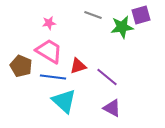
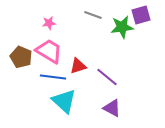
brown pentagon: moved 9 px up
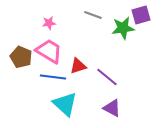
green star: moved 1 px right, 1 px down
cyan triangle: moved 1 px right, 3 px down
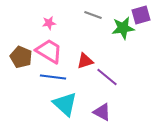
red triangle: moved 7 px right, 5 px up
purple triangle: moved 10 px left, 4 px down
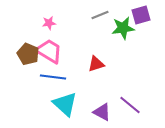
gray line: moved 7 px right; rotated 42 degrees counterclockwise
brown pentagon: moved 7 px right, 3 px up
red triangle: moved 11 px right, 3 px down
purple line: moved 23 px right, 28 px down
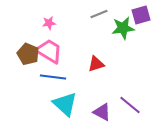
gray line: moved 1 px left, 1 px up
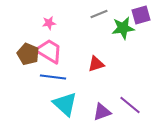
purple triangle: rotated 48 degrees counterclockwise
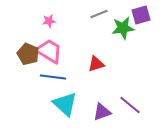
pink star: moved 2 px up
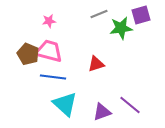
green star: moved 2 px left
pink trapezoid: rotated 16 degrees counterclockwise
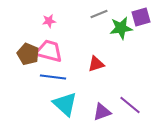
purple square: moved 2 px down
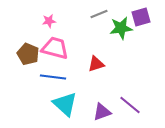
pink trapezoid: moved 6 px right, 3 px up
